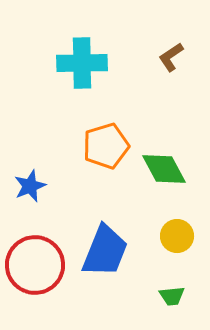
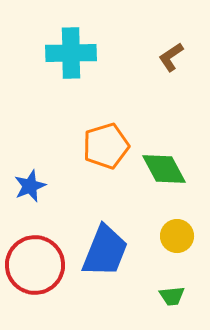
cyan cross: moved 11 px left, 10 px up
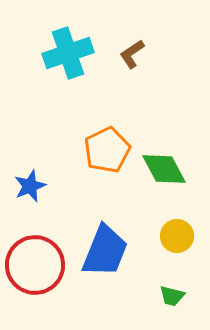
cyan cross: moved 3 px left; rotated 18 degrees counterclockwise
brown L-shape: moved 39 px left, 3 px up
orange pentagon: moved 1 px right, 4 px down; rotated 9 degrees counterclockwise
green trapezoid: rotated 20 degrees clockwise
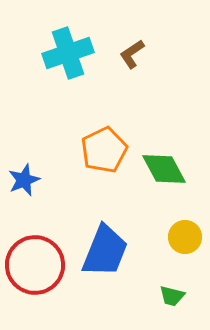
orange pentagon: moved 3 px left
blue star: moved 6 px left, 6 px up
yellow circle: moved 8 px right, 1 px down
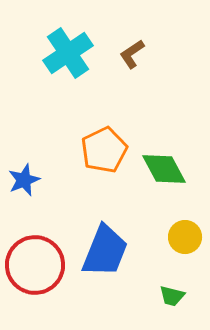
cyan cross: rotated 15 degrees counterclockwise
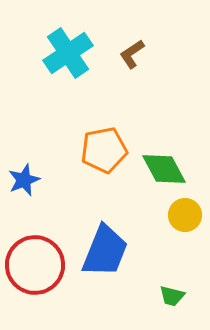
orange pentagon: rotated 15 degrees clockwise
yellow circle: moved 22 px up
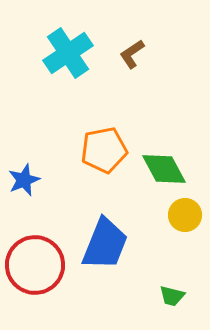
blue trapezoid: moved 7 px up
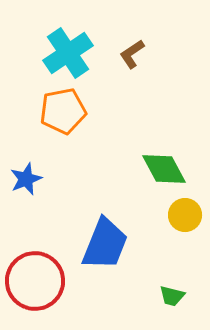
orange pentagon: moved 41 px left, 39 px up
blue star: moved 2 px right, 1 px up
red circle: moved 16 px down
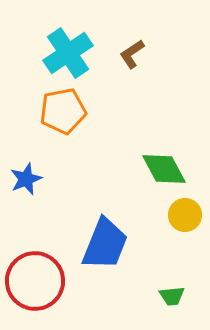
green trapezoid: rotated 20 degrees counterclockwise
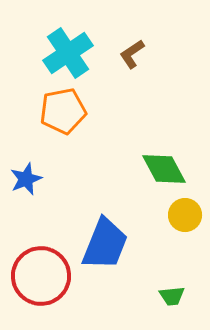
red circle: moved 6 px right, 5 px up
